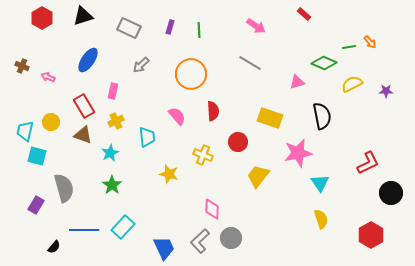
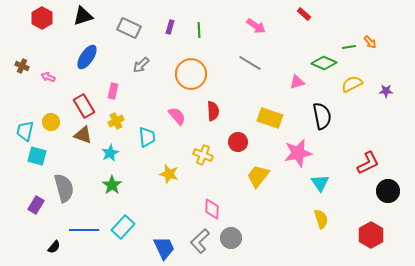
blue ellipse at (88, 60): moved 1 px left, 3 px up
black circle at (391, 193): moved 3 px left, 2 px up
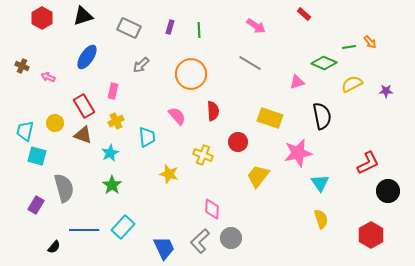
yellow circle at (51, 122): moved 4 px right, 1 px down
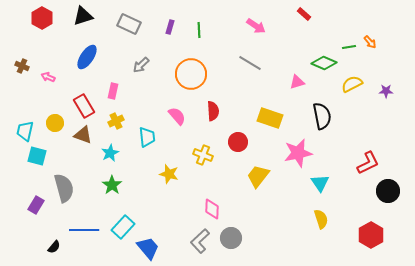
gray rectangle at (129, 28): moved 4 px up
blue trapezoid at (164, 248): moved 16 px left; rotated 15 degrees counterclockwise
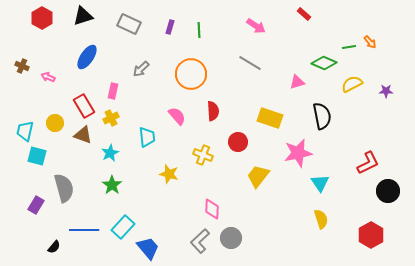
gray arrow at (141, 65): moved 4 px down
yellow cross at (116, 121): moved 5 px left, 3 px up
